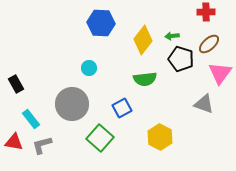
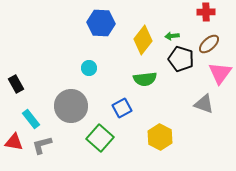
gray circle: moved 1 px left, 2 px down
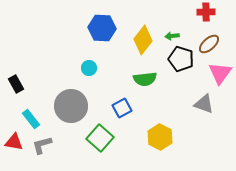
blue hexagon: moved 1 px right, 5 px down
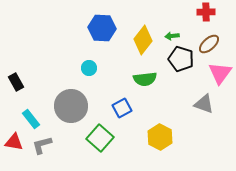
black rectangle: moved 2 px up
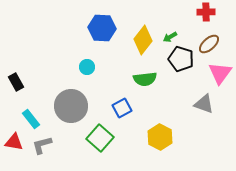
green arrow: moved 2 px left, 1 px down; rotated 24 degrees counterclockwise
cyan circle: moved 2 px left, 1 px up
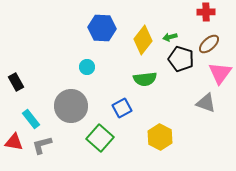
green arrow: rotated 16 degrees clockwise
gray triangle: moved 2 px right, 1 px up
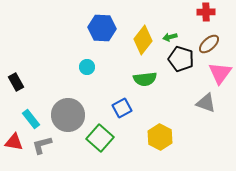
gray circle: moved 3 px left, 9 px down
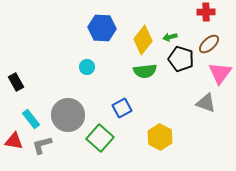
green semicircle: moved 8 px up
red triangle: moved 1 px up
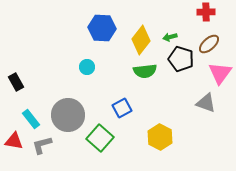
yellow diamond: moved 2 px left
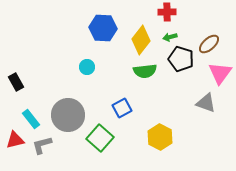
red cross: moved 39 px left
blue hexagon: moved 1 px right
red triangle: moved 1 px right, 1 px up; rotated 24 degrees counterclockwise
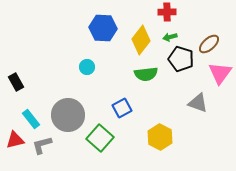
green semicircle: moved 1 px right, 3 px down
gray triangle: moved 8 px left
